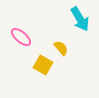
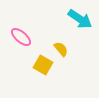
cyan arrow: rotated 25 degrees counterclockwise
yellow semicircle: moved 1 px down
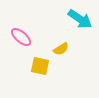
yellow semicircle: rotated 98 degrees clockwise
yellow square: moved 3 px left, 1 px down; rotated 18 degrees counterclockwise
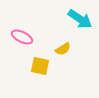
pink ellipse: moved 1 px right; rotated 15 degrees counterclockwise
yellow semicircle: moved 2 px right
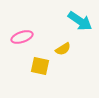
cyan arrow: moved 2 px down
pink ellipse: rotated 45 degrees counterclockwise
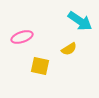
yellow semicircle: moved 6 px right
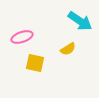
yellow semicircle: moved 1 px left
yellow square: moved 5 px left, 3 px up
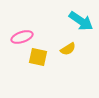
cyan arrow: moved 1 px right
yellow square: moved 3 px right, 6 px up
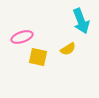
cyan arrow: rotated 35 degrees clockwise
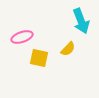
yellow semicircle: rotated 14 degrees counterclockwise
yellow square: moved 1 px right, 1 px down
